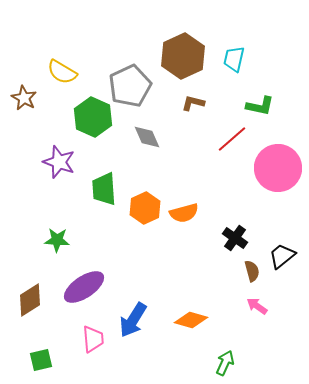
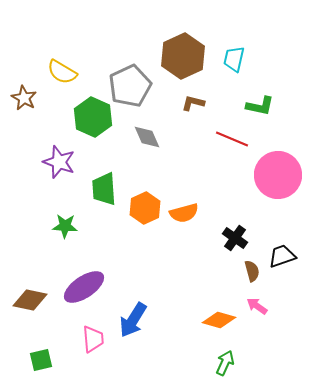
red line: rotated 64 degrees clockwise
pink circle: moved 7 px down
green star: moved 8 px right, 14 px up
black trapezoid: rotated 20 degrees clockwise
brown diamond: rotated 44 degrees clockwise
orange diamond: moved 28 px right
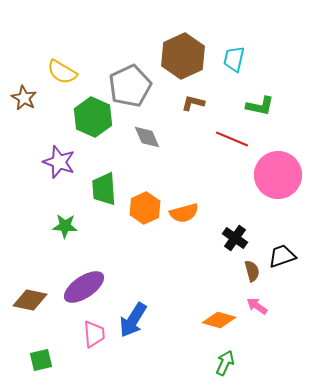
pink trapezoid: moved 1 px right, 5 px up
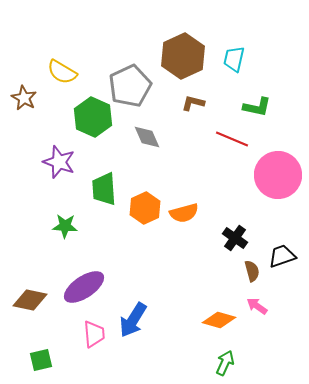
green L-shape: moved 3 px left, 1 px down
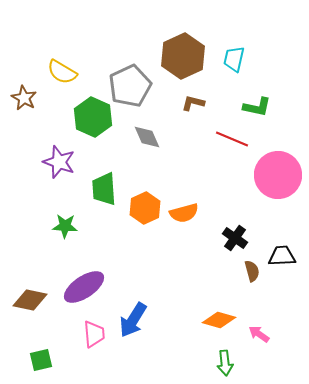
black trapezoid: rotated 16 degrees clockwise
pink arrow: moved 2 px right, 28 px down
green arrow: rotated 150 degrees clockwise
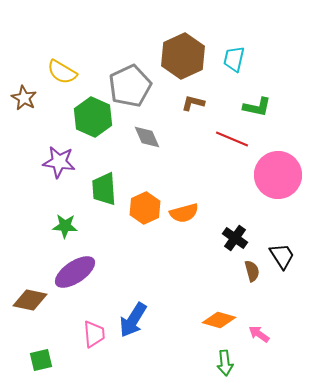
purple star: rotated 12 degrees counterclockwise
black trapezoid: rotated 60 degrees clockwise
purple ellipse: moved 9 px left, 15 px up
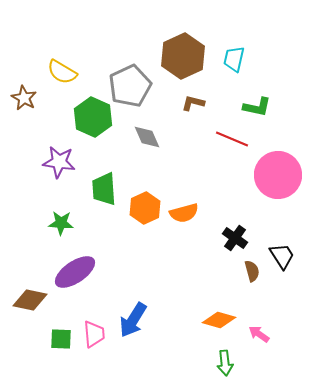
green star: moved 4 px left, 3 px up
green square: moved 20 px right, 21 px up; rotated 15 degrees clockwise
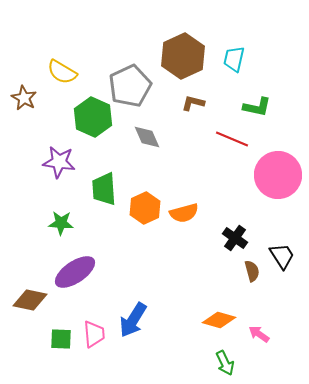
green arrow: rotated 20 degrees counterclockwise
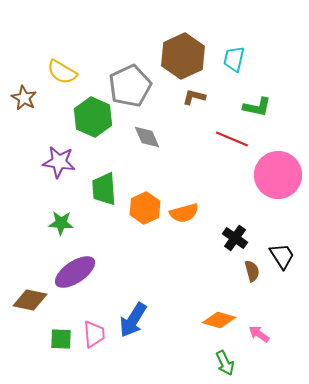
brown L-shape: moved 1 px right, 6 px up
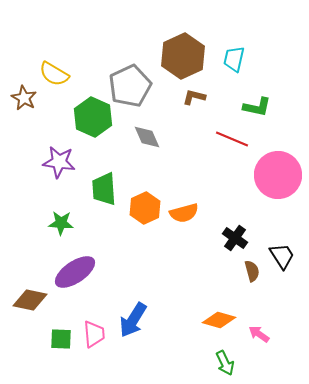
yellow semicircle: moved 8 px left, 2 px down
